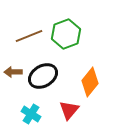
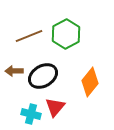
green hexagon: rotated 8 degrees counterclockwise
brown arrow: moved 1 px right, 1 px up
red triangle: moved 14 px left, 3 px up
cyan cross: rotated 18 degrees counterclockwise
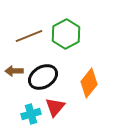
black ellipse: moved 1 px down
orange diamond: moved 1 px left, 1 px down
cyan cross: rotated 30 degrees counterclockwise
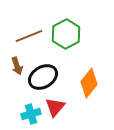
brown arrow: moved 3 px right, 5 px up; rotated 108 degrees counterclockwise
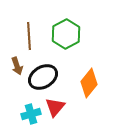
brown line: rotated 72 degrees counterclockwise
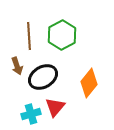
green hexagon: moved 4 px left, 1 px down
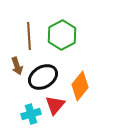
orange diamond: moved 9 px left, 3 px down
red triangle: moved 2 px up
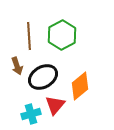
orange diamond: rotated 12 degrees clockwise
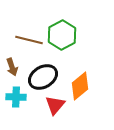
brown line: moved 4 px down; rotated 72 degrees counterclockwise
brown arrow: moved 5 px left, 1 px down
cyan cross: moved 15 px left, 17 px up; rotated 18 degrees clockwise
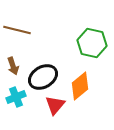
green hexagon: moved 30 px right, 8 px down; rotated 20 degrees counterclockwise
brown line: moved 12 px left, 10 px up
brown arrow: moved 1 px right, 1 px up
cyan cross: rotated 24 degrees counterclockwise
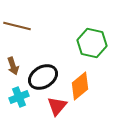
brown line: moved 4 px up
cyan cross: moved 3 px right
red triangle: moved 2 px right, 1 px down
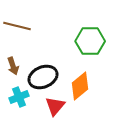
green hexagon: moved 2 px left, 2 px up; rotated 12 degrees counterclockwise
black ellipse: rotated 8 degrees clockwise
red triangle: moved 2 px left
